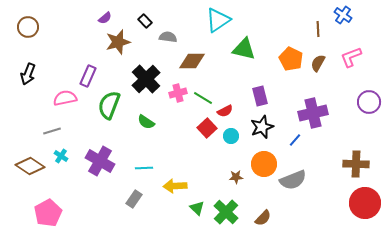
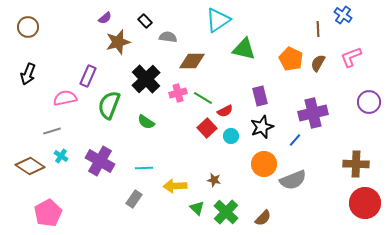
brown star at (236, 177): moved 22 px left, 3 px down; rotated 16 degrees clockwise
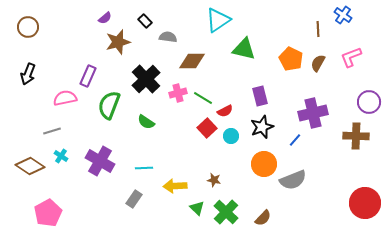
brown cross at (356, 164): moved 28 px up
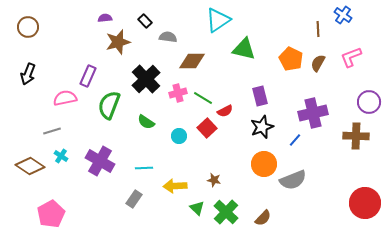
purple semicircle at (105, 18): rotated 144 degrees counterclockwise
cyan circle at (231, 136): moved 52 px left
pink pentagon at (48, 213): moved 3 px right, 1 px down
